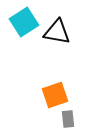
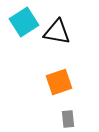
orange square: moved 4 px right, 13 px up
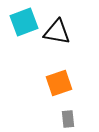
cyan square: rotated 12 degrees clockwise
orange square: moved 1 px down
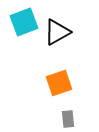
black triangle: rotated 40 degrees counterclockwise
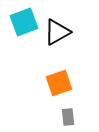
gray rectangle: moved 2 px up
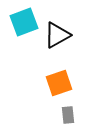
black triangle: moved 3 px down
gray rectangle: moved 2 px up
